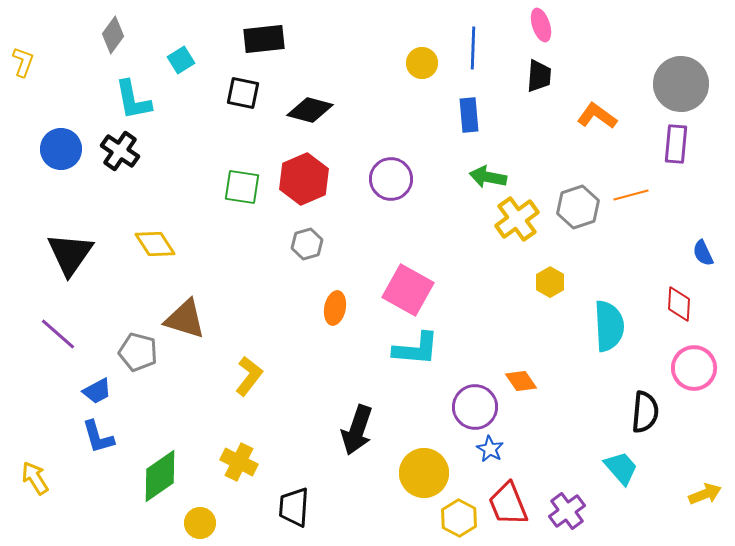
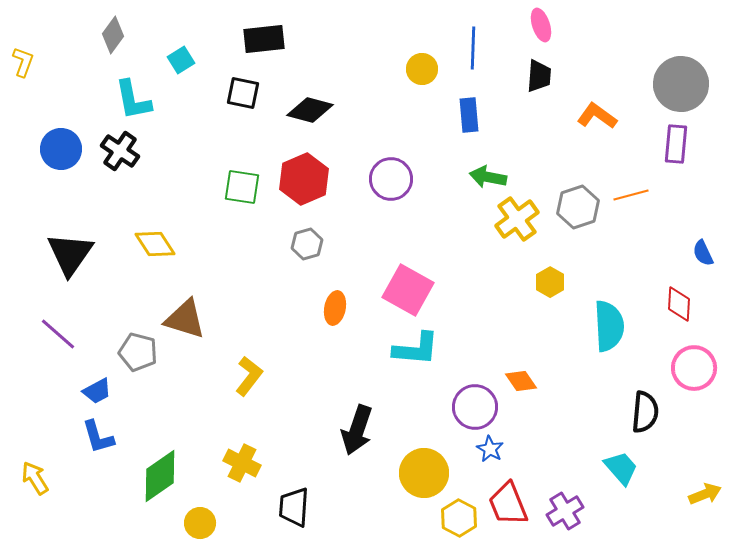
yellow circle at (422, 63): moved 6 px down
yellow cross at (239, 462): moved 3 px right, 1 px down
purple cross at (567, 511): moved 2 px left; rotated 6 degrees clockwise
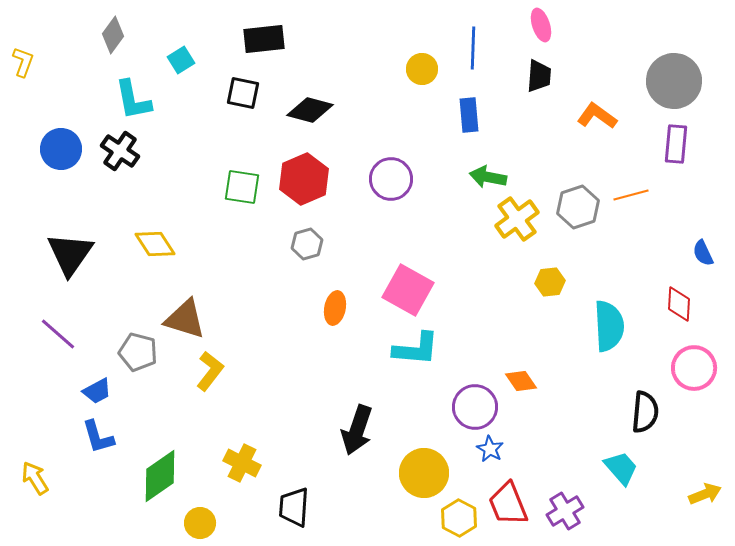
gray circle at (681, 84): moved 7 px left, 3 px up
yellow hexagon at (550, 282): rotated 24 degrees clockwise
yellow L-shape at (249, 376): moved 39 px left, 5 px up
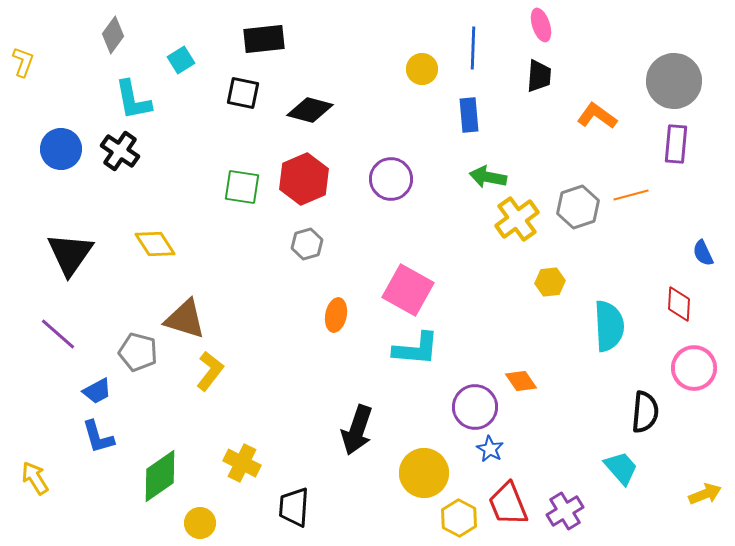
orange ellipse at (335, 308): moved 1 px right, 7 px down
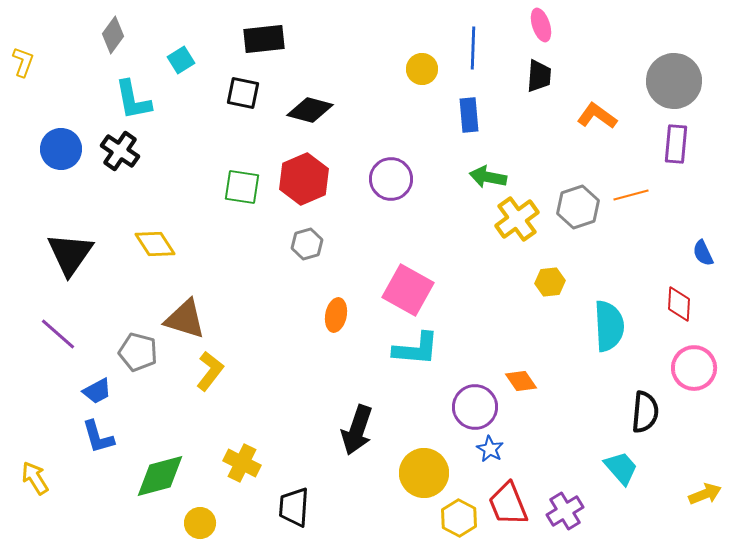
green diamond at (160, 476): rotated 20 degrees clockwise
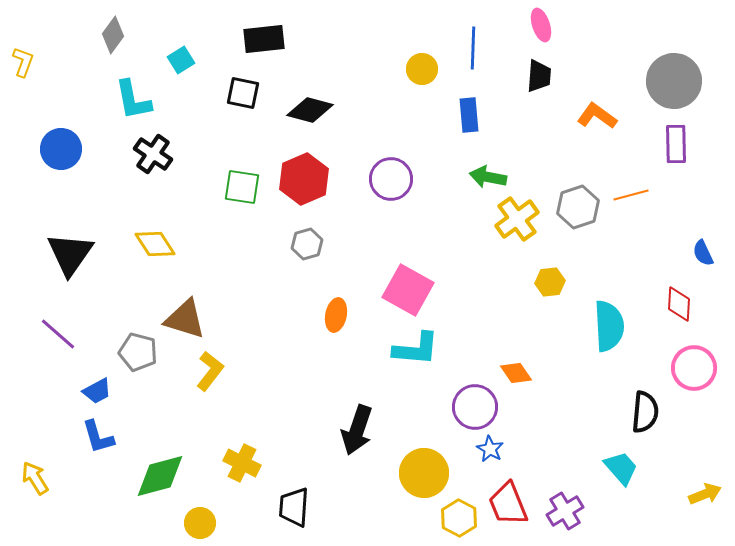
purple rectangle at (676, 144): rotated 6 degrees counterclockwise
black cross at (120, 151): moved 33 px right, 3 px down
orange diamond at (521, 381): moved 5 px left, 8 px up
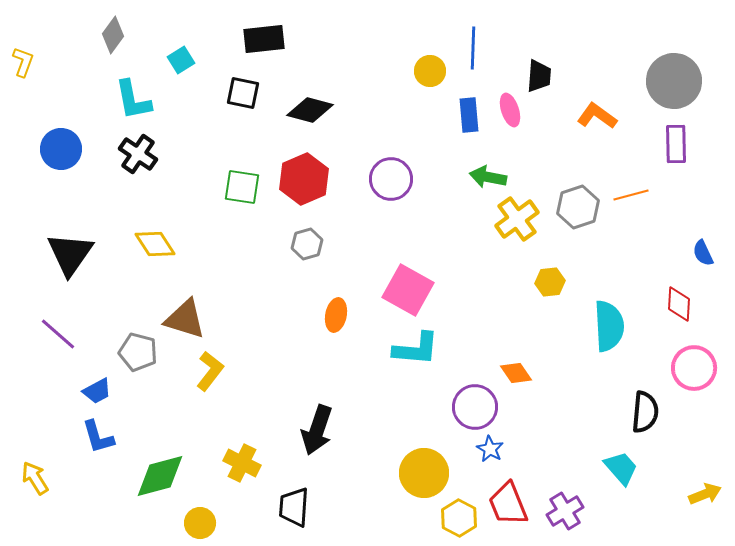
pink ellipse at (541, 25): moved 31 px left, 85 px down
yellow circle at (422, 69): moved 8 px right, 2 px down
black cross at (153, 154): moved 15 px left
black arrow at (357, 430): moved 40 px left
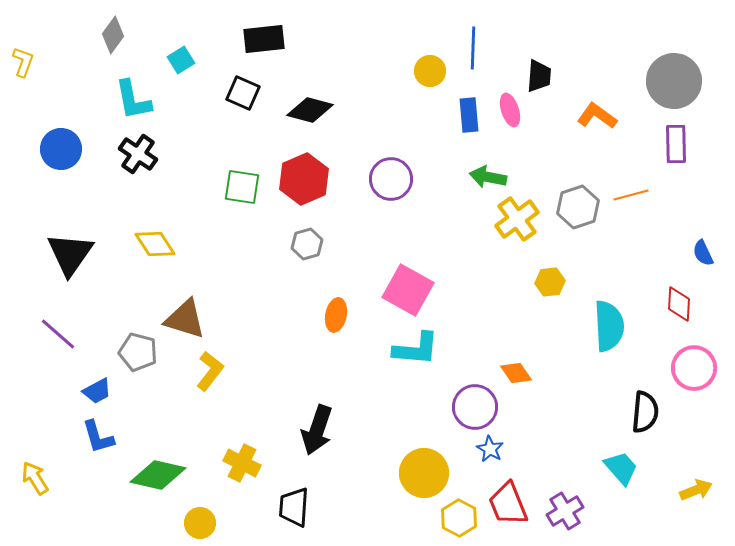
black square at (243, 93): rotated 12 degrees clockwise
green diamond at (160, 476): moved 2 px left, 1 px up; rotated 28 degrees clockwise
yellow arrow at (705, 494): moved 9 px left, 4 px up
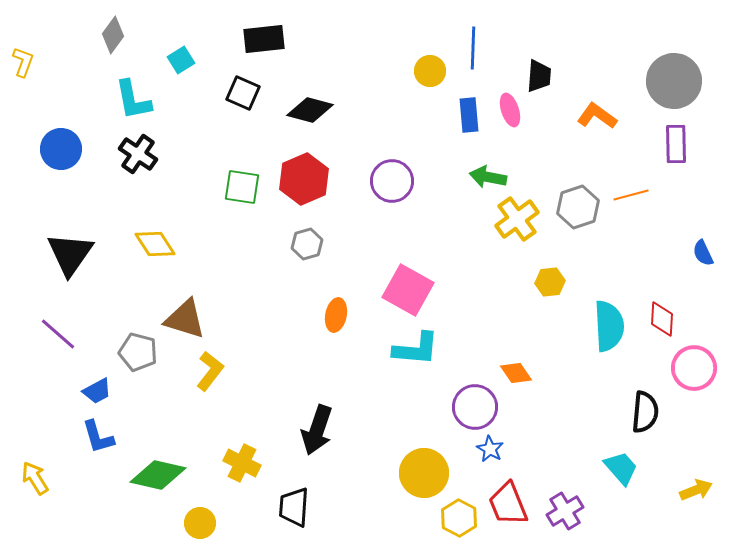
purple circle at (391, 179): moved 1 px right, 2 px down
red diamond at (679, 304): moved 17 px left, 15 px down
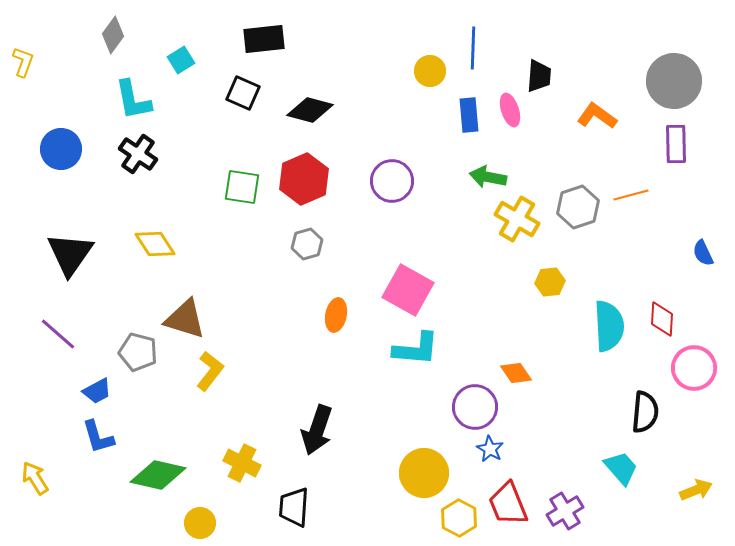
yellow cross at (517, 219): rotated 24 degrees counterclockwise
